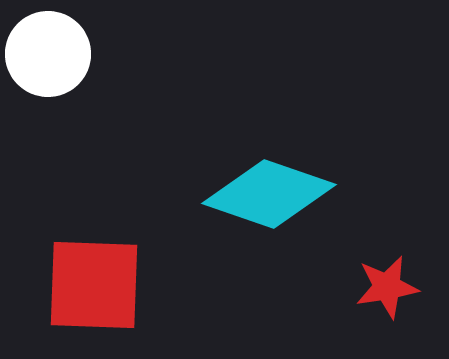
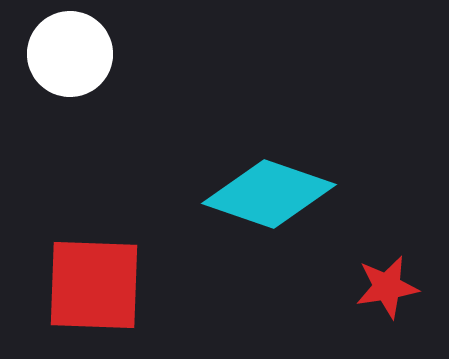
white circle: moved 22 px right
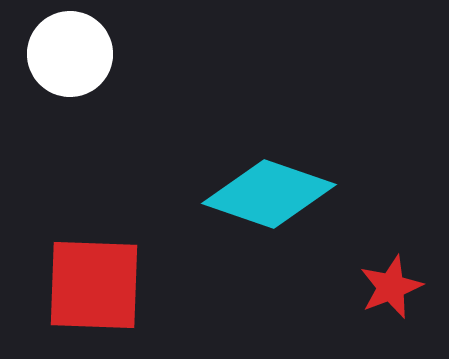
red star: moved 4 px right; rotated 12 degrees counterclockwise
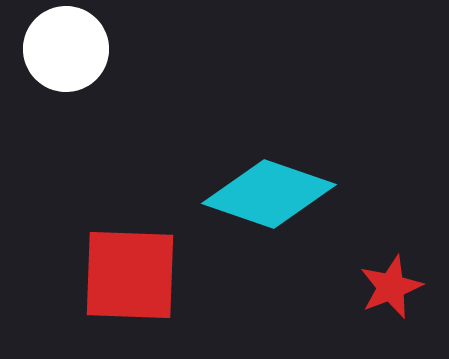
white circle: moved 4 px left, 5 px up
red square: moved 36 px right, 10 px up
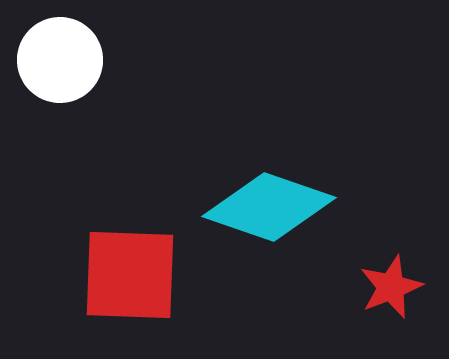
white circle: moved 6 px left, 11 px down
cyan diamond: moved 13 px down
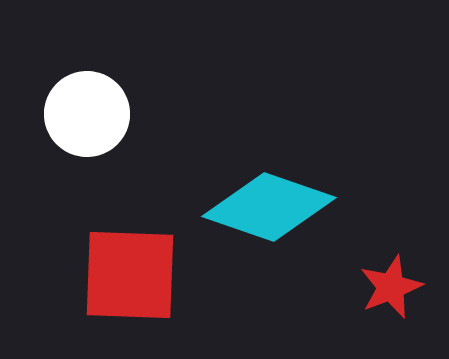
white circle: moved 27 px right, 54 px down
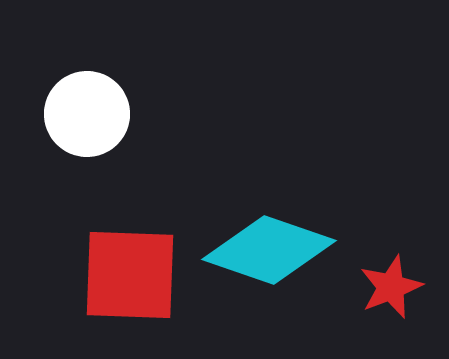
cyan diamond: moved 43 px down
